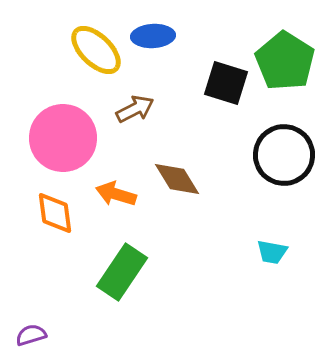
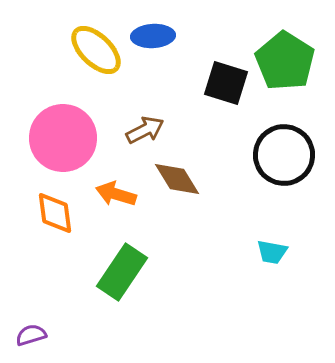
brown arrow: moved 10 px right, 21 px down
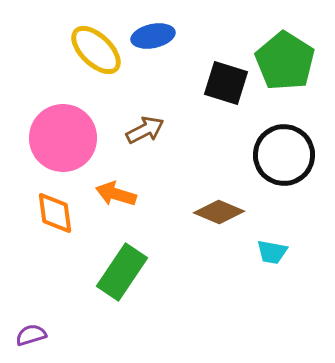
blue ellipse: rotated 9 degrees counterclockwise
brown diamond: moved 42 px right, 33 px down; rotated 36 degrees counterclockwise
